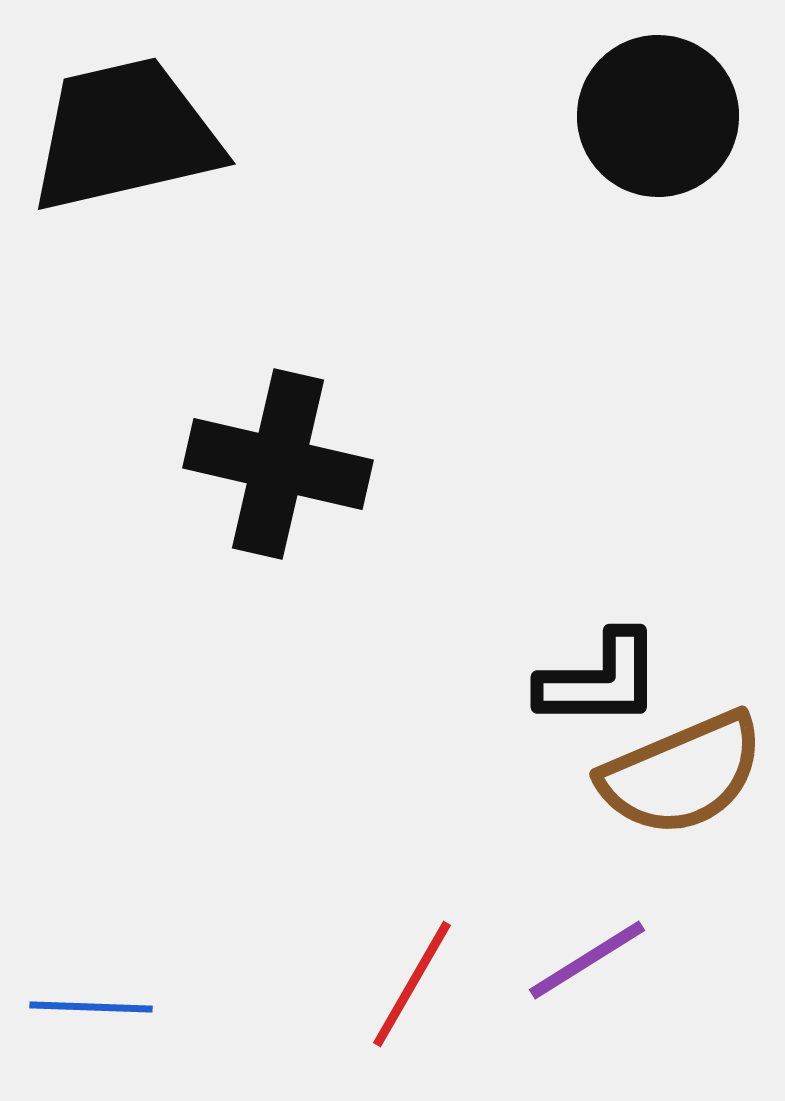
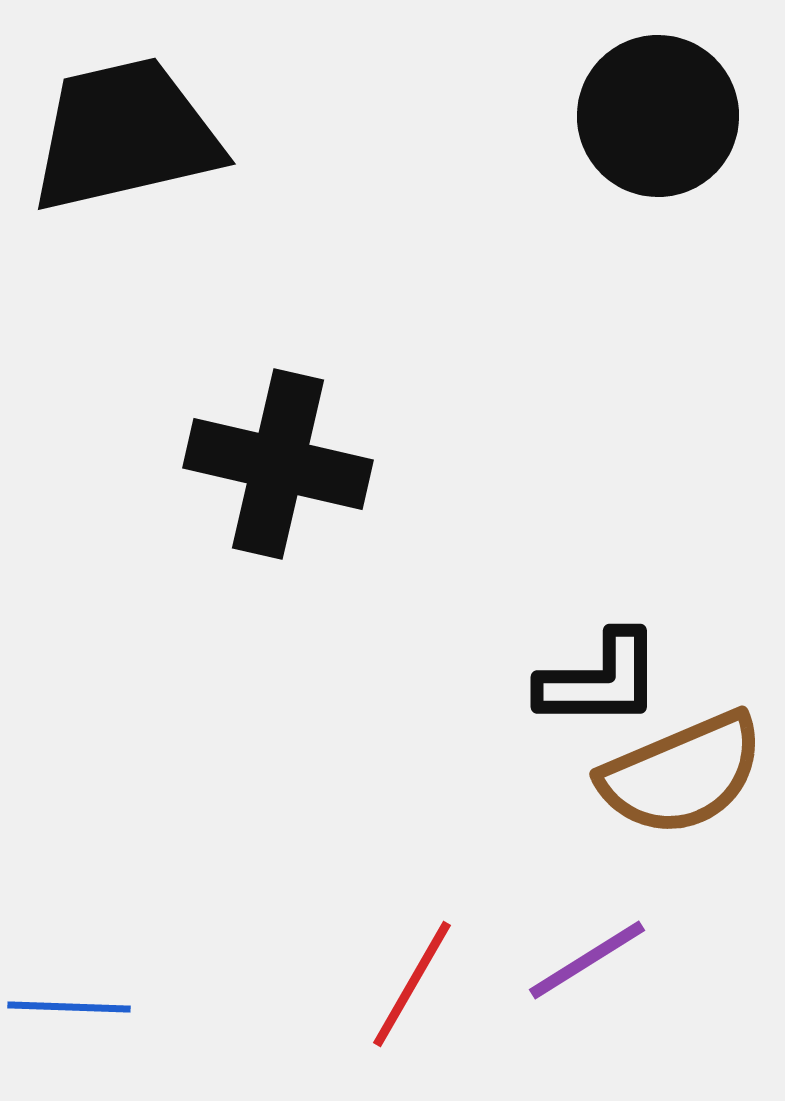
blue line: moved 22 px left
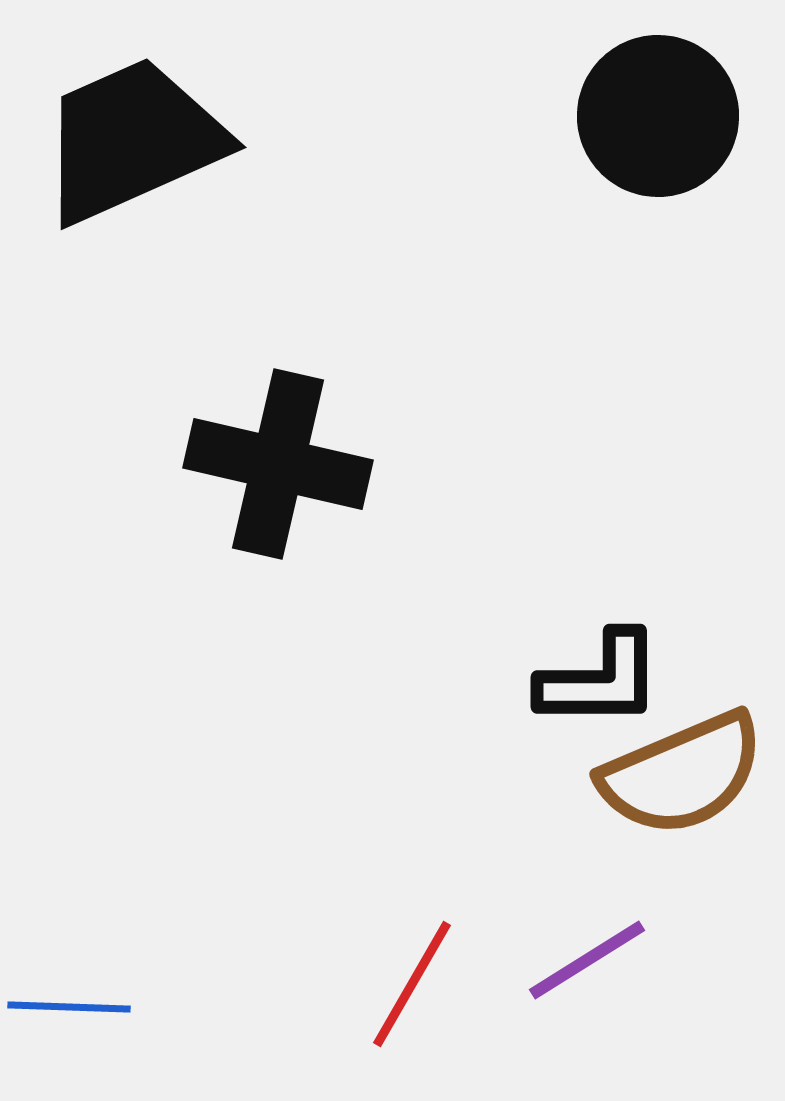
black trapezoid: moved 7 px right, 5 px down; rotated 11 degrees counterclockwise
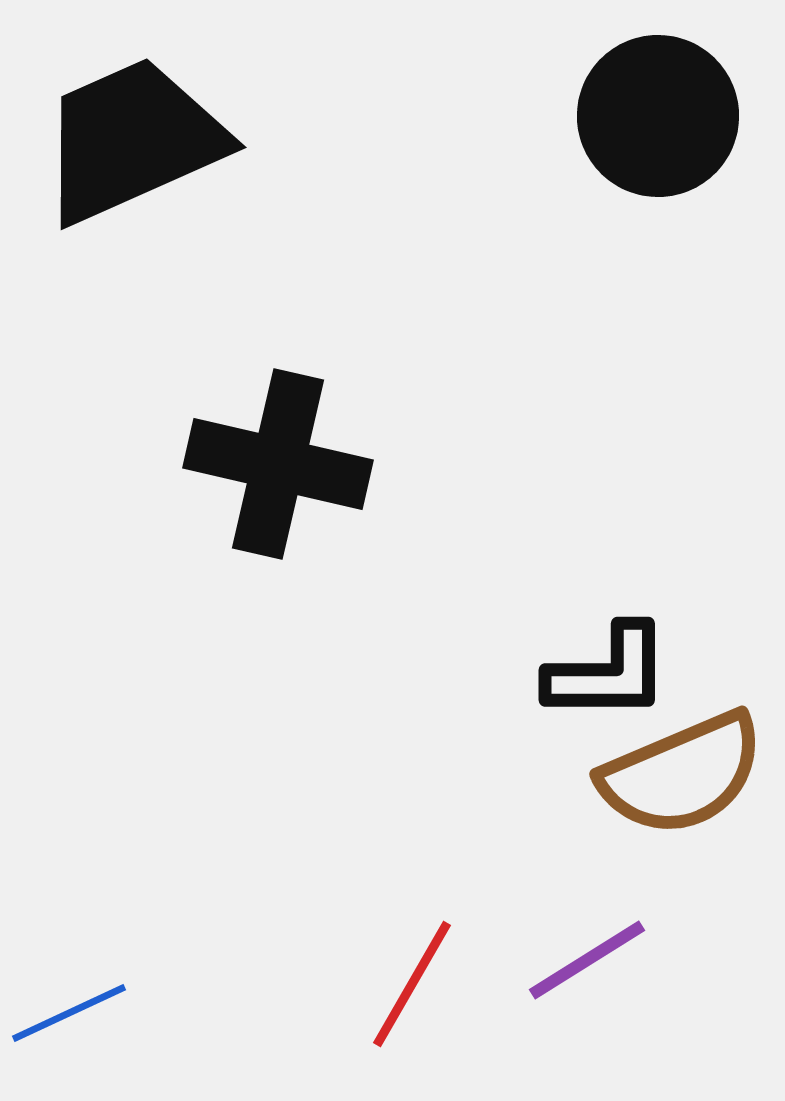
black L-shape: moved 8 px right, 7 px up
blue line: moved 6 px down; rotated 27 degrees counterclockwise
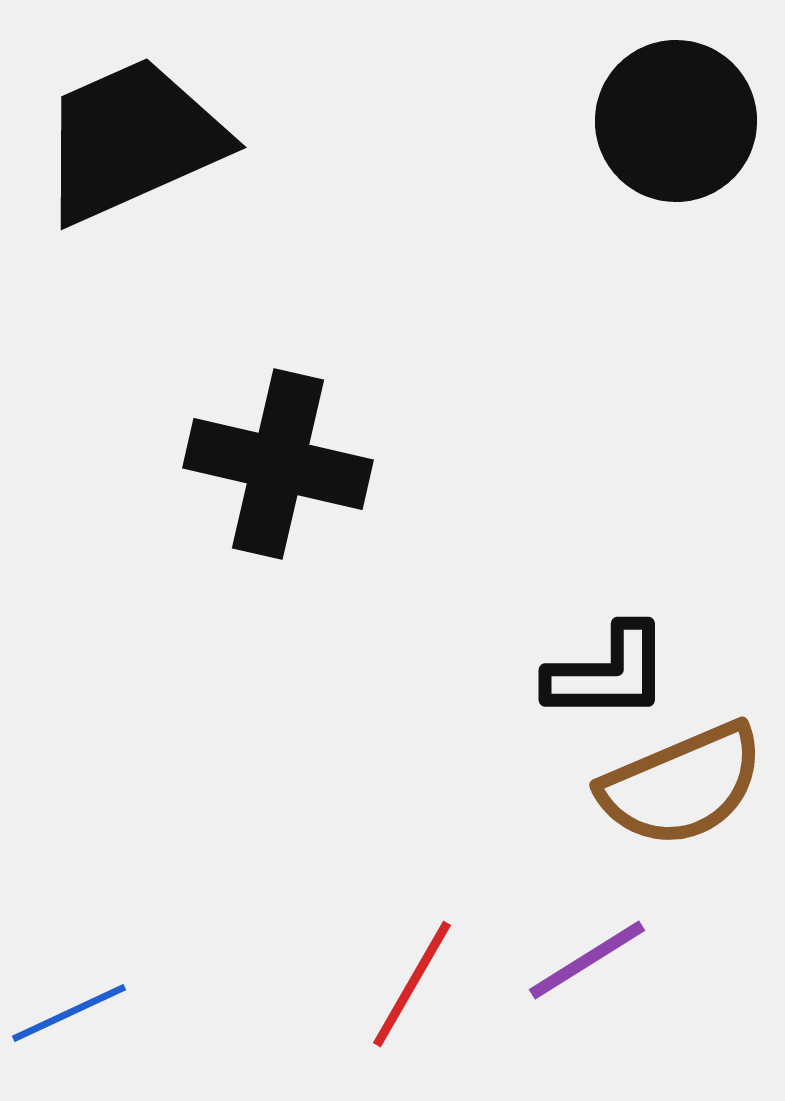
black circle: moved 18 px right, 5 px down
brown semicircle: moved 11 px down
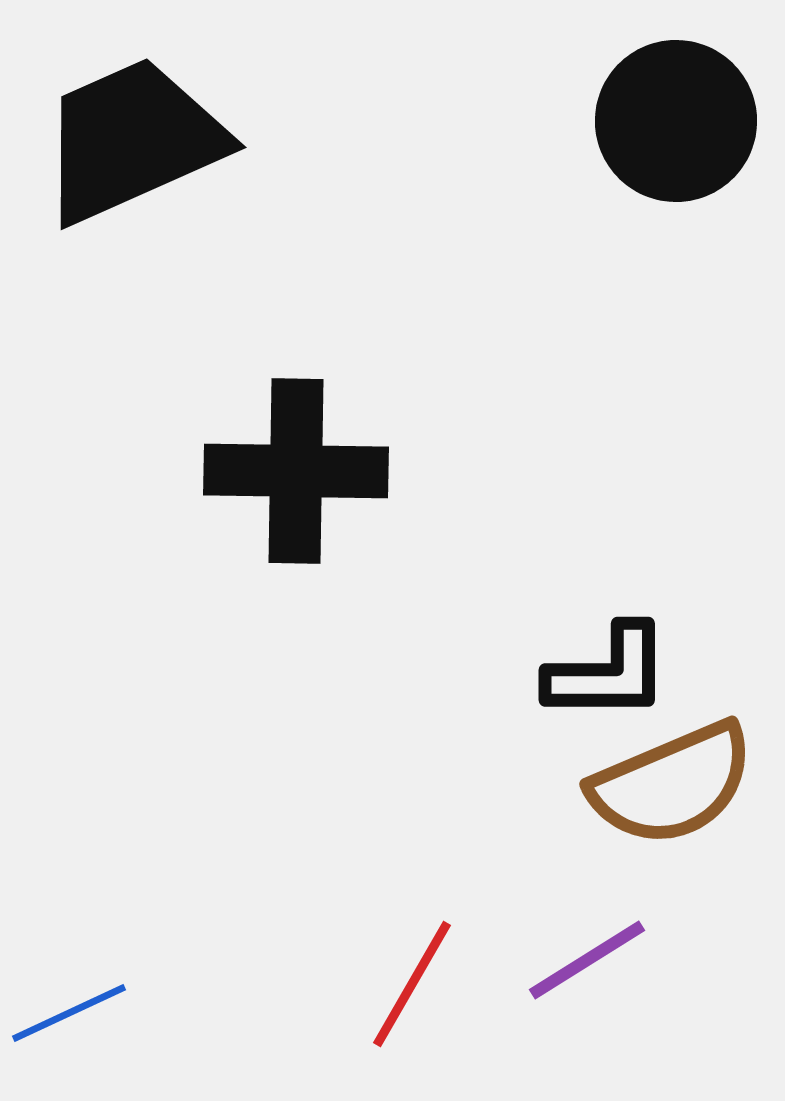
black cross: moved 18 px right, 7 px down; rotated 12 degrees counterclockwise
brown semicircle: moved 10 px left, 1 px up
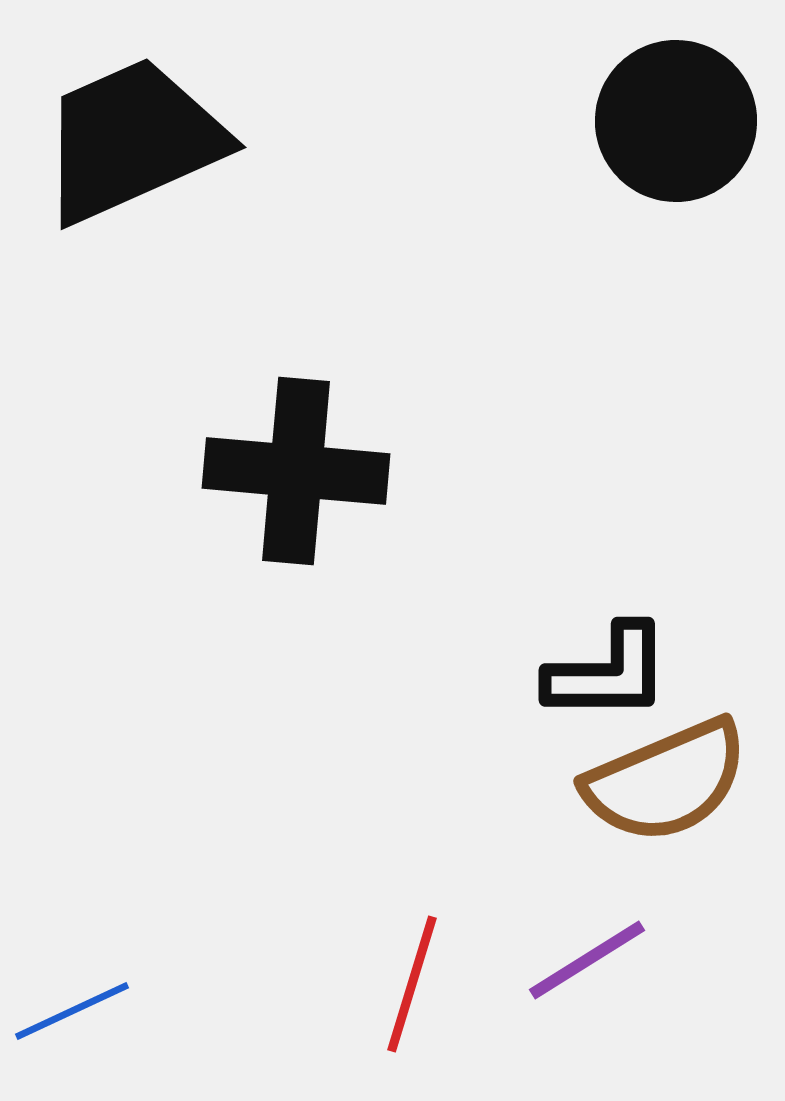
black cross: rotated 4 degrees clockwise
brown semicircle: moved 6 px left, 3 px up
red line: rotated 13 degrees counterclockwise
blue line: moved 3 px right, 2 px up
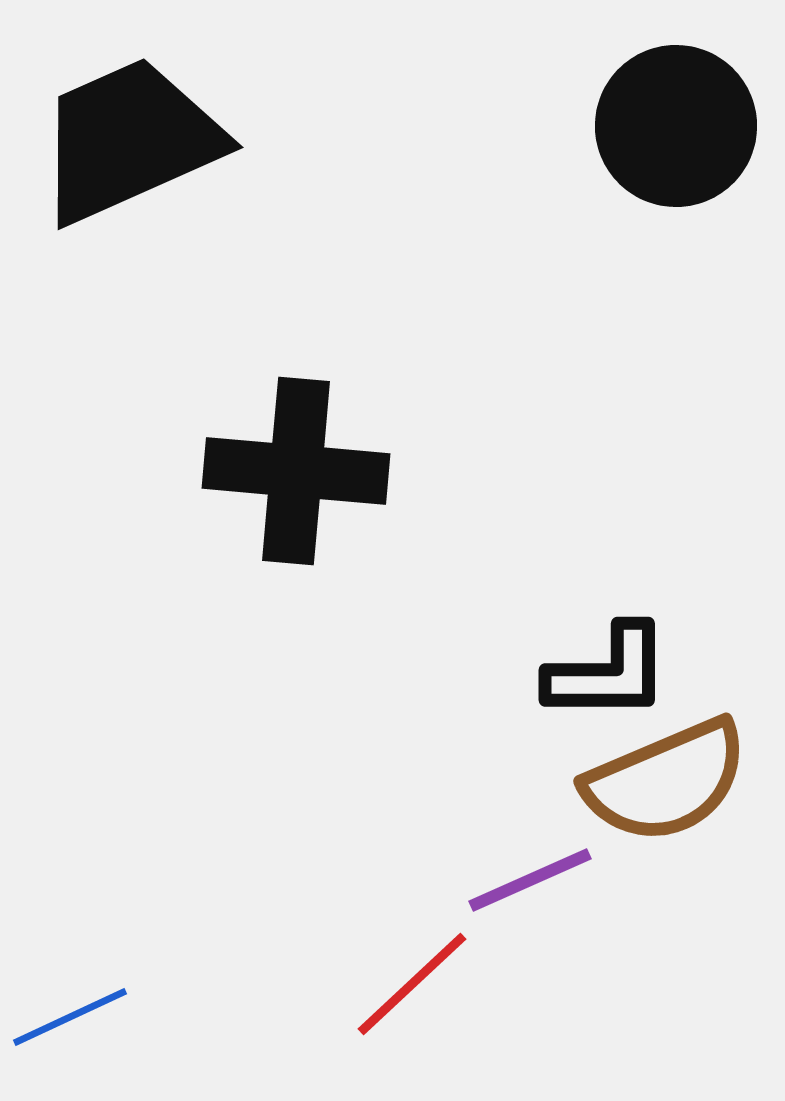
black circle: moved 5 px down
black trapezoid: moved 3 px left
purple line: moved 57 px left, 80 px up; rotated 8 degrees clockwise
red line: rotated 30 degrees clockwise
blue line: moved 2 px left, 6 px down
